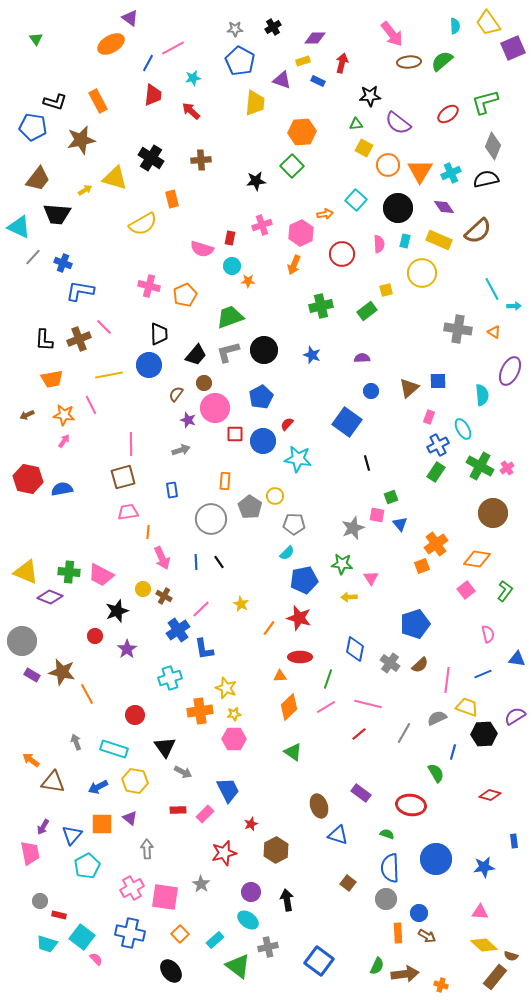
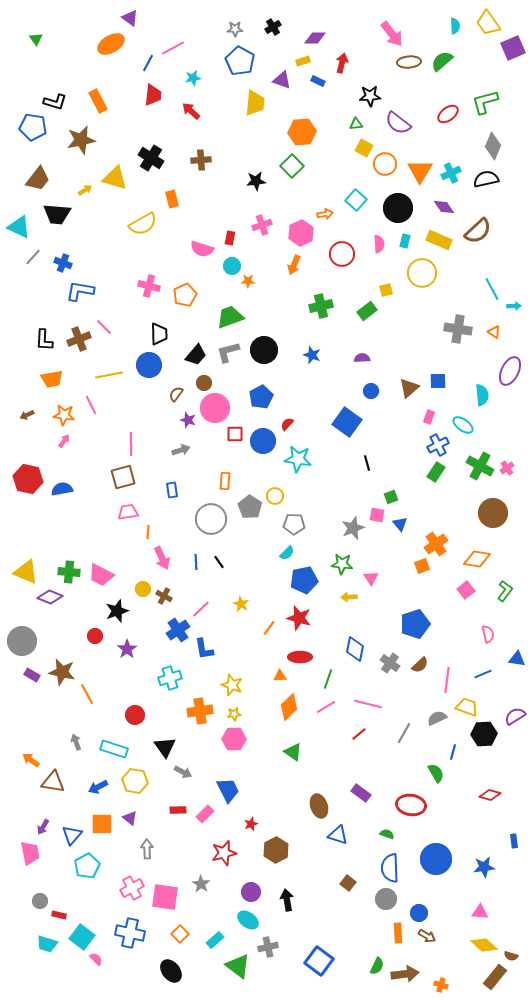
orange circle at (388, 165): moved 3 px left, 1 px up
cyan ellipse at (463, 429): moved 4 px up; rotated 25 degrees counterclockwise
yellow star at (226, 688): moved 6 px right, 3 px up
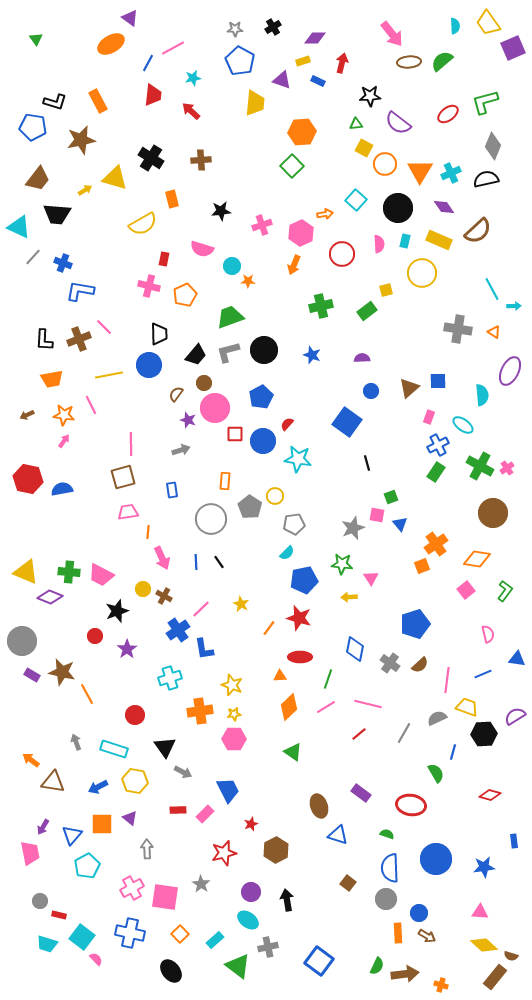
black star at (256, 181): moved 35 px left, 30 px down
red rectangle at (230, 238): moved 66 px left, 21 px down
gray pentagon at (294, 524): rotated 10 degrees counterclockwise
